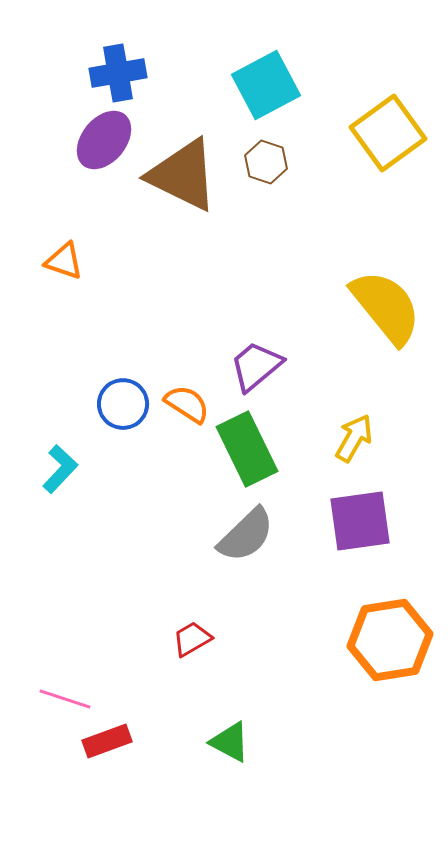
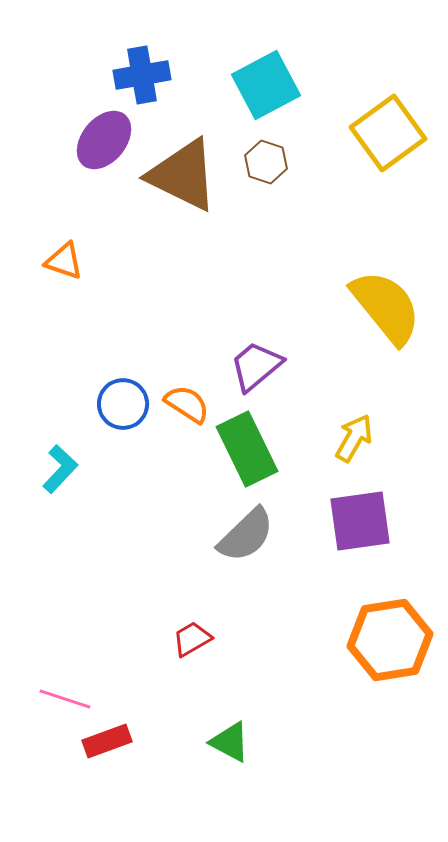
blue cross: moved 24 px right, 2 px down
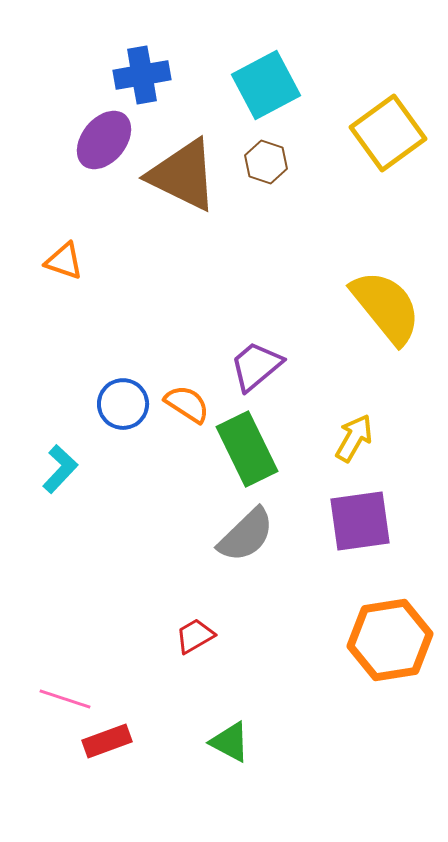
red trapezoid: moved 3 px right, 3 px up
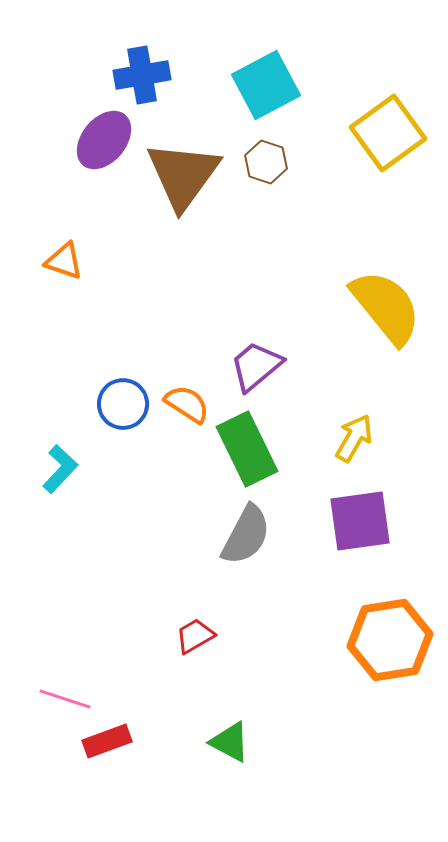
brown triangle: rotated 40 degrees clockwise
gray semicircle: rotated 18 degrees counterclockwise
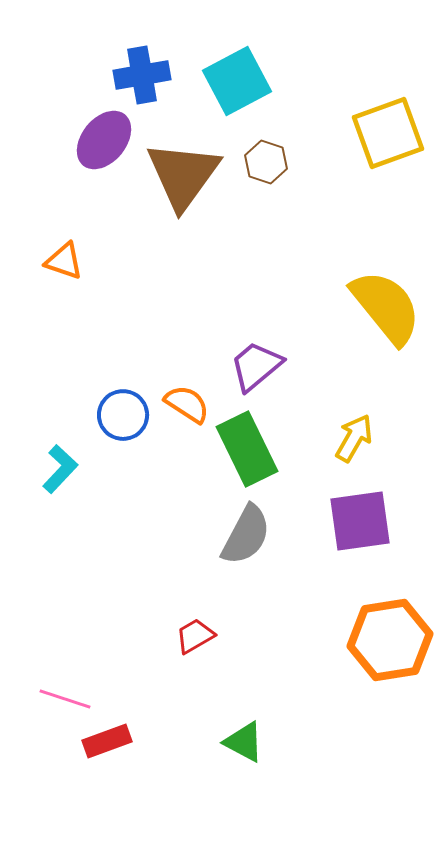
cyan square: moved 29 px left, 4 px up
yellow square: rotated 16 degrees clockwise
blue circle: moved 11 px down
green triangle: moved 14 px right
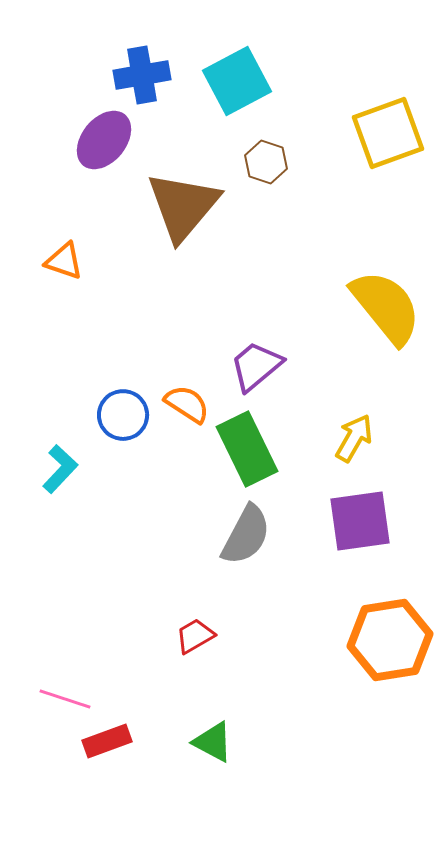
brown triangle: moved 31 px down; rotated 4 degrees clockwise
green triangle: moved 31 px left
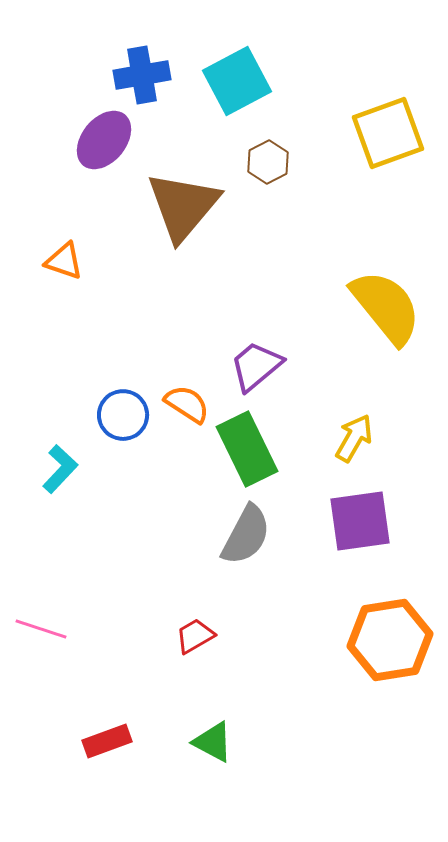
brown hexagon: moved 2 px right; rotated 15 degrees clockwise
pink line: moved 24 px left, 70 px up
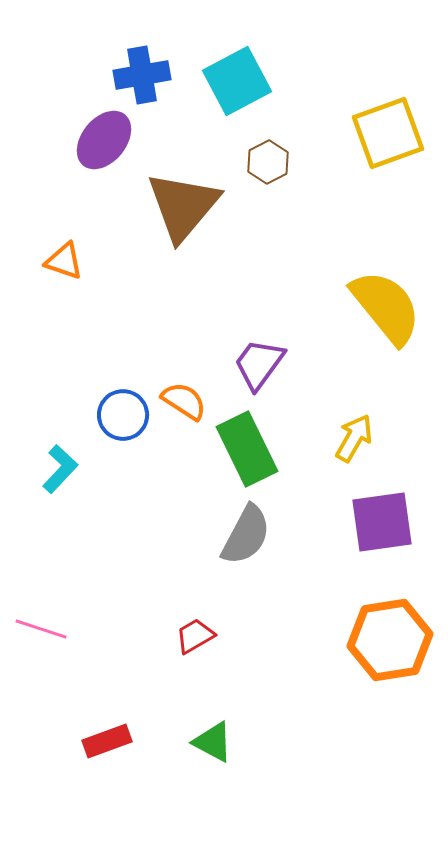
purple trapezoid: moved 3 px right, 2 px up; rotated 14 degrees counterclockwise
orange semicircle: moved 3 px left, 3 px up
purple square: moved 22 px right, 1 px down
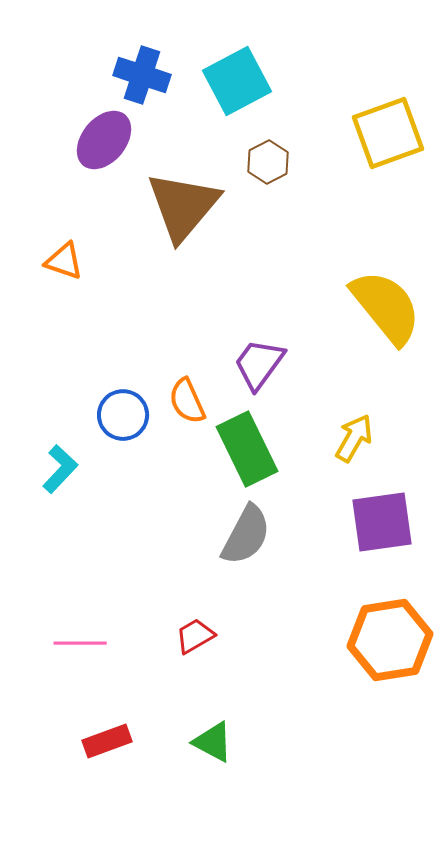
blue cross: rotated 28 degrees clockwise
orange semicircle: moved 3 px right; rotated 147 degrees counterclockwise
pink line: moved 39 px right, 14 px down; rotated 18 degrees counterclockwise
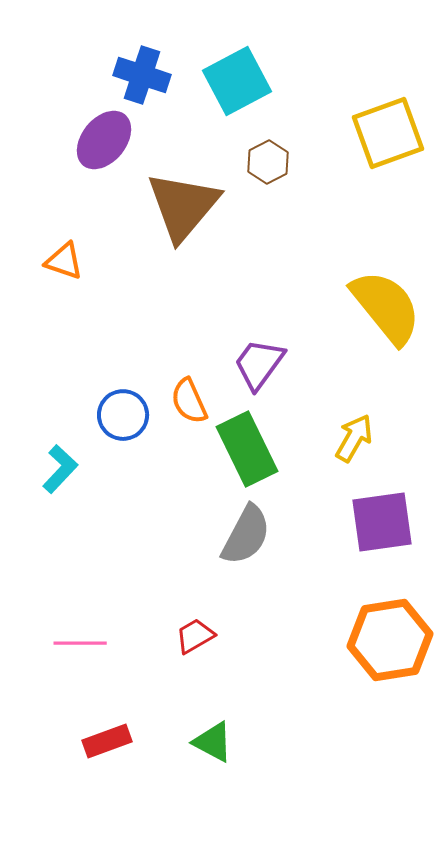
orange semicircle: moved 2 px right
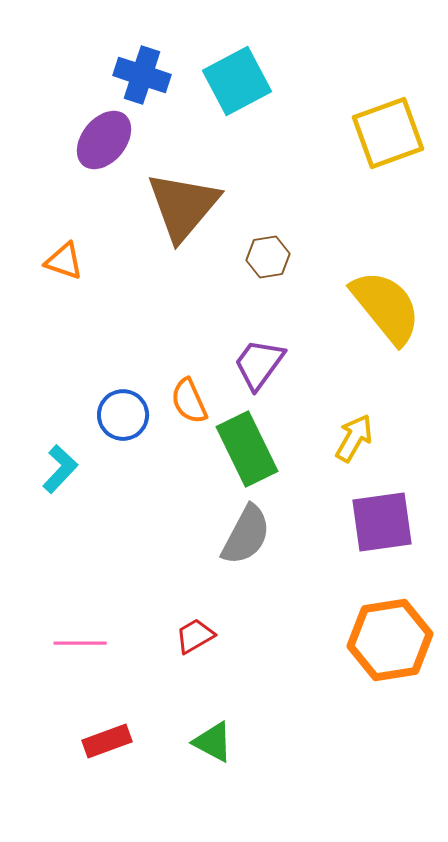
brown hexagon: moved 95 px down; rotated 18 degrees clockwise
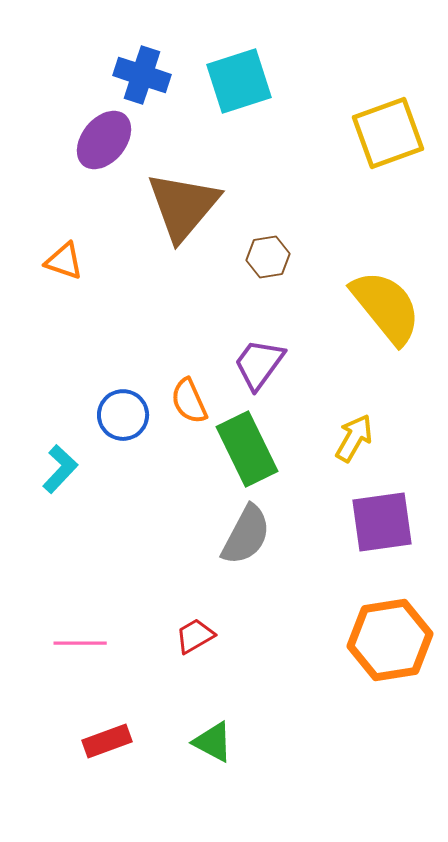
cyan square: moved 2 px right; rotated 10 degrees clockwise
